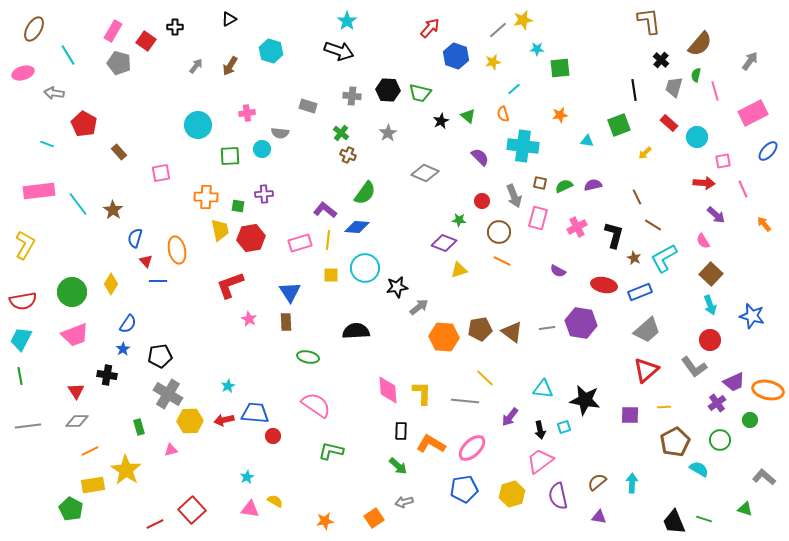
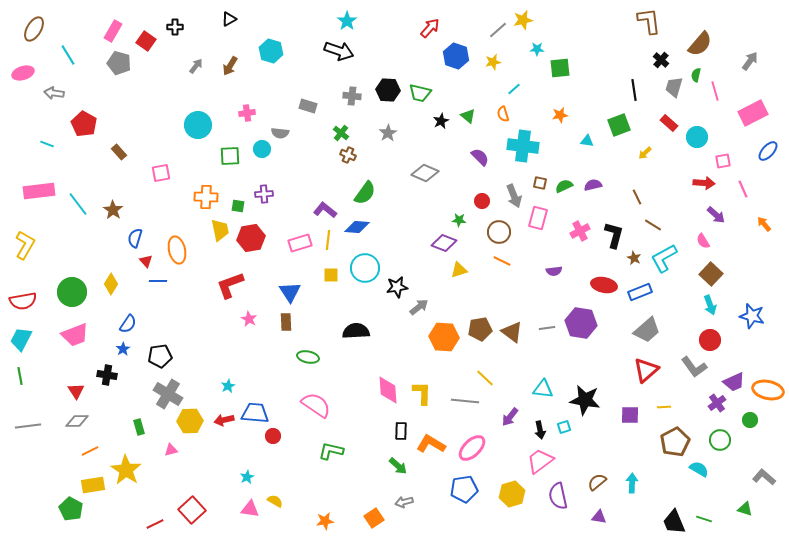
pink cross at (577, 227): moved 3 px right, 4 px down
purple semicircle at (558, 271): moved 4 px left; rotated 35 degrees counterclockwise
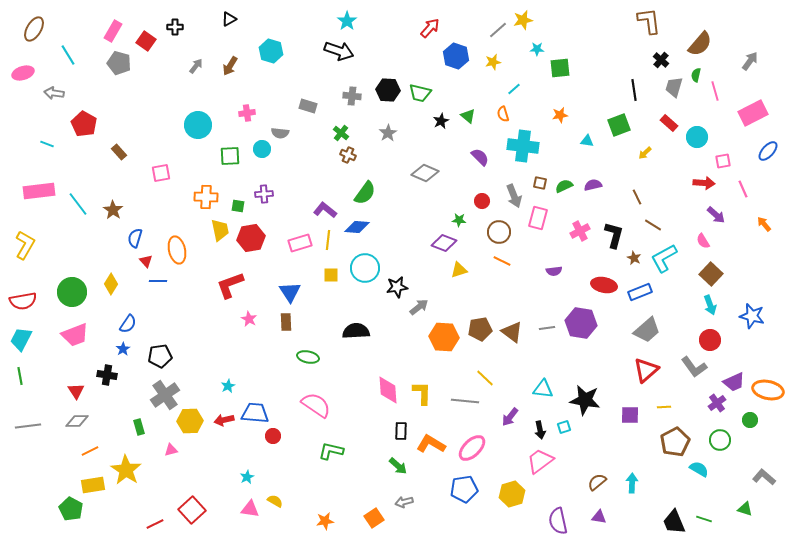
gray cross at (168, 394): moved 3 px left, 1 px down; rotated 24 degrees clockwise
purple semicircle at (558, 496): moved 25 px down
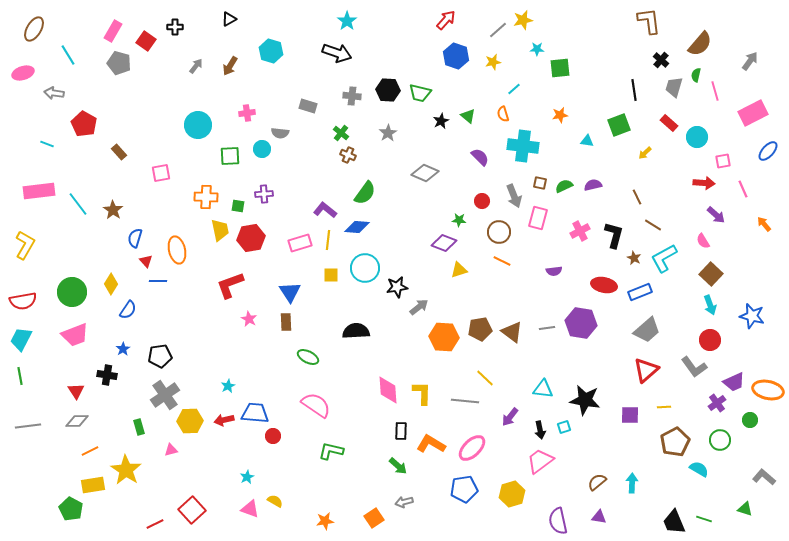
red arrow at (430, 28): moved 16 px right, 8 px up
black arrow at (339, 51): moved 2 px left, 2 px down
blue semicircle at (128, 324): moved 14 px up
green ellipse at (308, 357): rotated 15 degrees clockwise
pink triangle at (250, 509): rotated 12 degrees clockwise
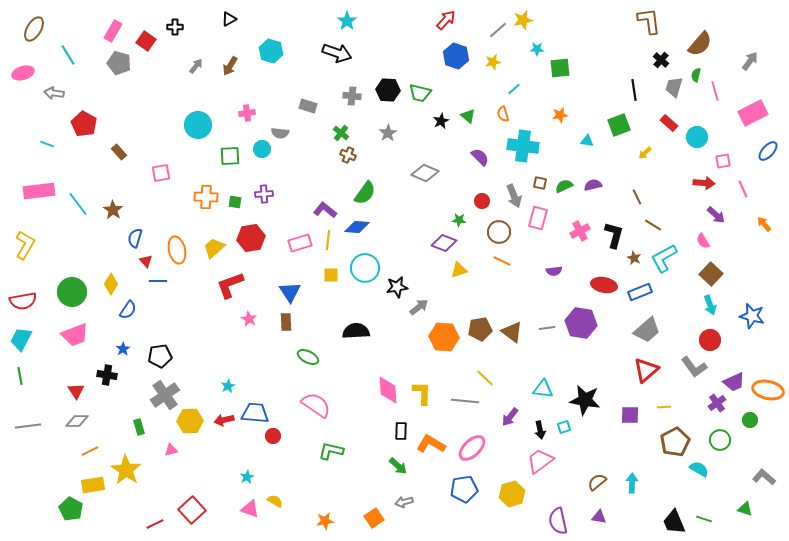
green square at (238, 206): moved 3 px left, 4 px up
yellow trapezoid at (220, 230): moved 6 px left, 18 px down; rotated 120 degrees counterclockwise
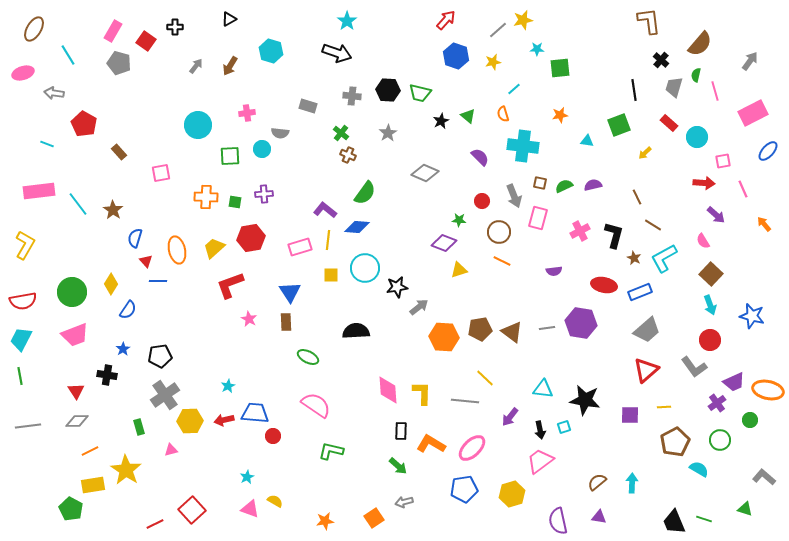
pink rectangle at (300, 243): moved 4 px down
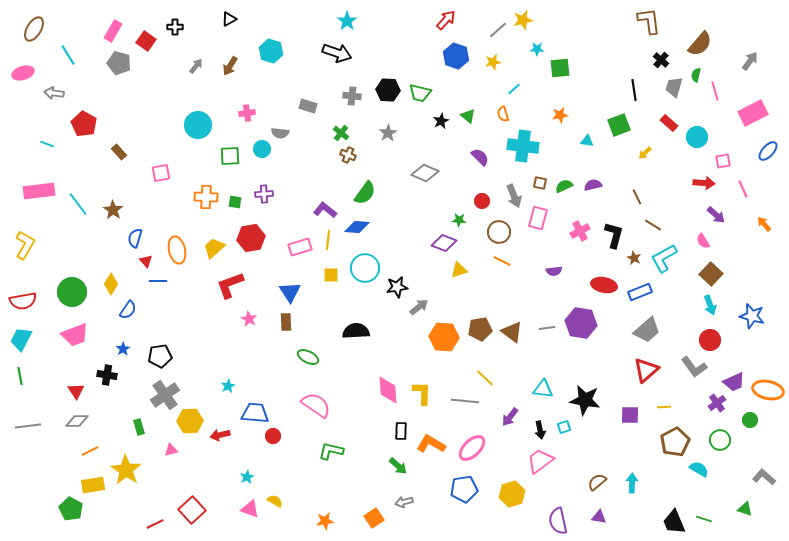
red arrow at (224, 420): moved 4 px left, 15 px down
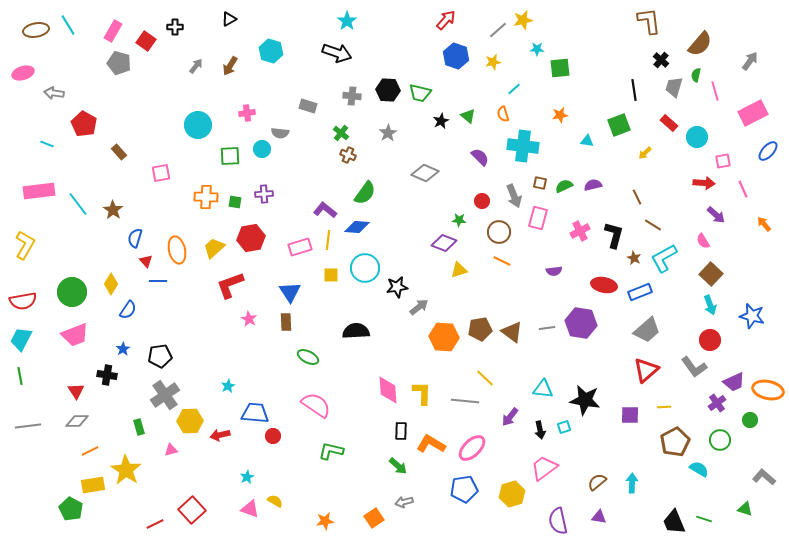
brown ellipse at (34, 29): moved 2 px right, 1 px down; rotated 50 degrees clockwise
cyan line at (68, 55): moved 30 px up
pink trapezoid at (540, 461): moved 4 px right, 7 px down
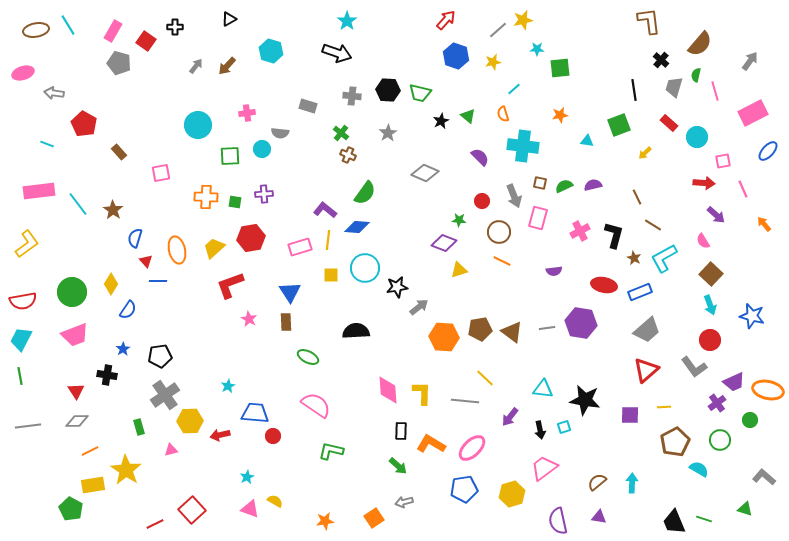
brown arrow at (230, 66): moved 3 px left; rotated 12 degrees clockwise
yellow L-shape at (25, 245): moved 2 px right, 1 px up; rotated 24 degrees clockwise
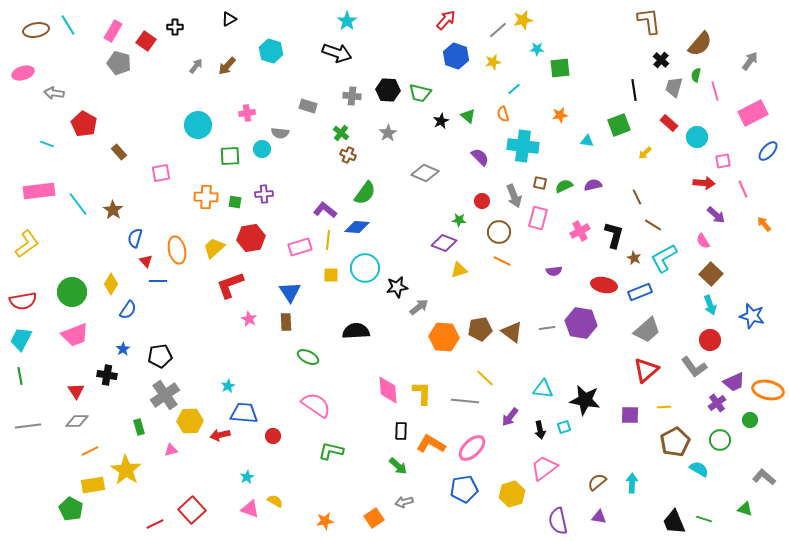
blue trapezoid at (255, 413): moved 11 px left
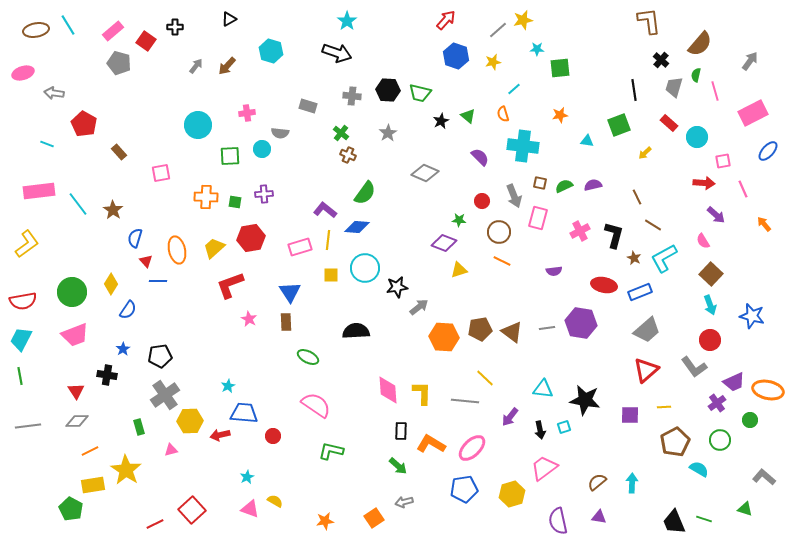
pink rectangle at (113, 31): rotated 20 degrees clockwise
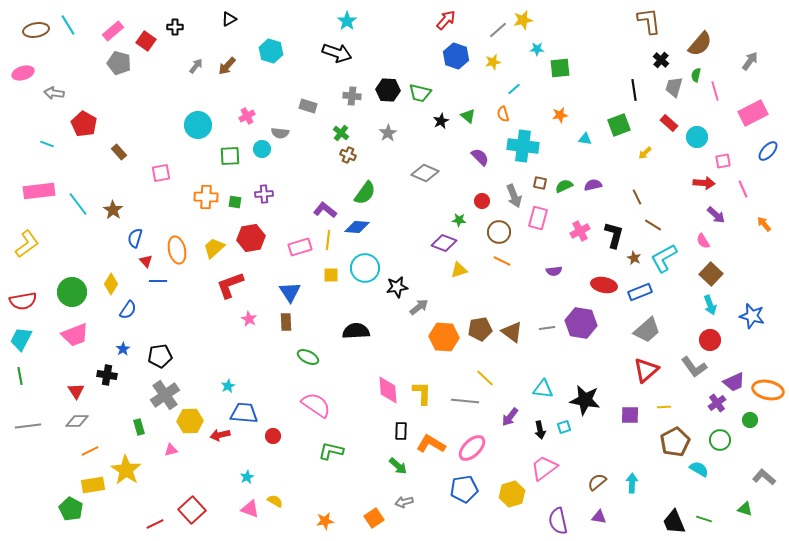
pink cross at (247, 113): moved 3 px down; rotated 21 degrees counterclockwise
cyan triangle at (587, 141): moved 2 px left, 2 px up
